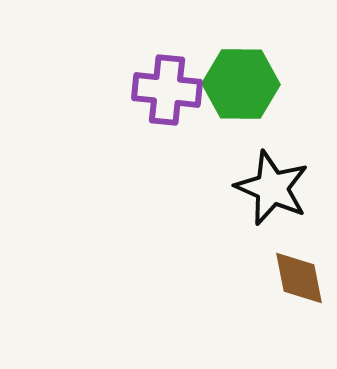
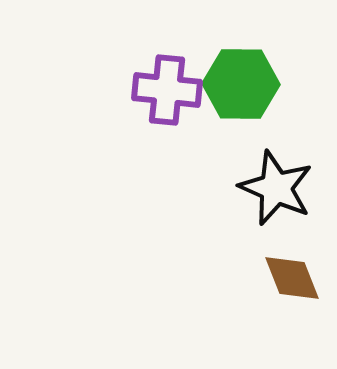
black star: moved 4 px right
brown diamond: moved 7 px left; rotated 10 degrees counterclockwise
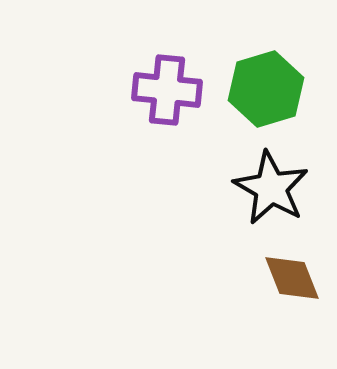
green hexagon: moved 25 px right, 5 px down; rotated 18 degrees counterclockwise
black star: moved 5 px left; rotated 6 degrees clockwise
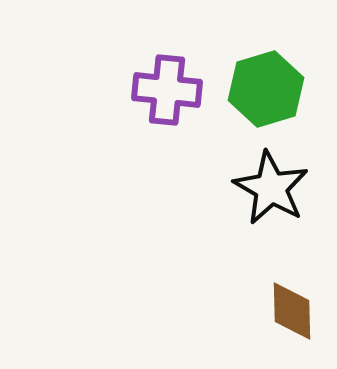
brown diamond: moved 33 px down; rotated 20 degrees clockwise
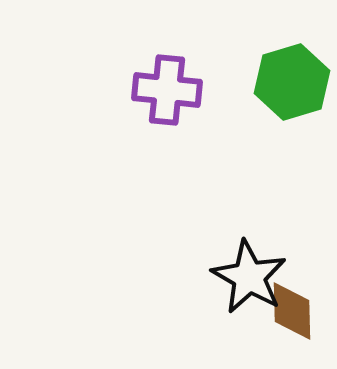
green hexagon: moved 26 px right, 7 px up
black star: moved 22 px left, 89 px down
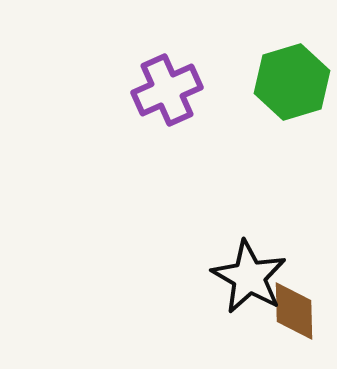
purple cross: rotated 30 degrees counterclockwise
brown diamond: moved 2 px right
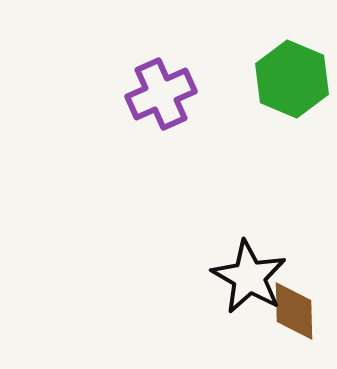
green hexagon: moved 3 px up; rotated 20 degrees counterclockwise
purple cross: moved 6 px left, 4 px down
